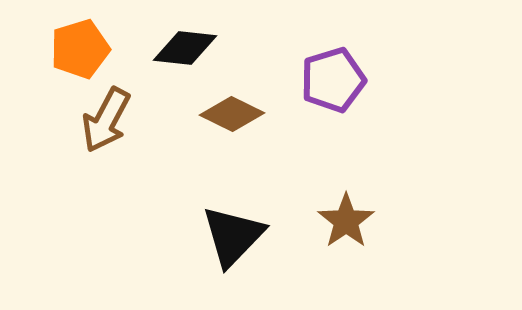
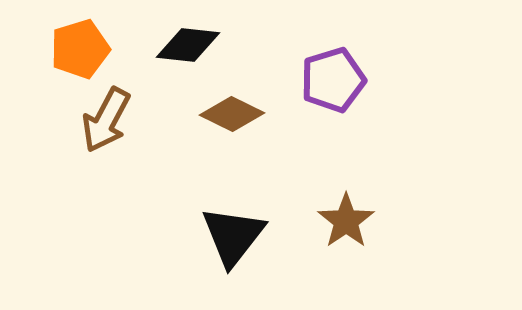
black diamond: moved 3 px right, 3 px up
black triangle: rotated 6 degrees counterclockwise
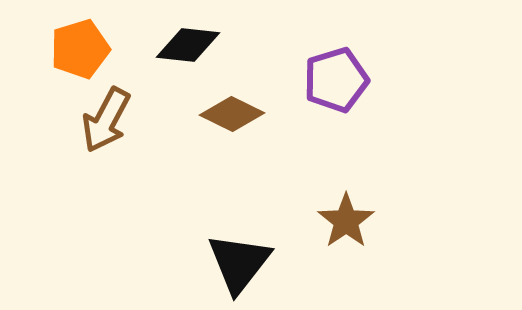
purple pentagon: moved 3 px right
black triangle: moved 6 px right, 27 px down
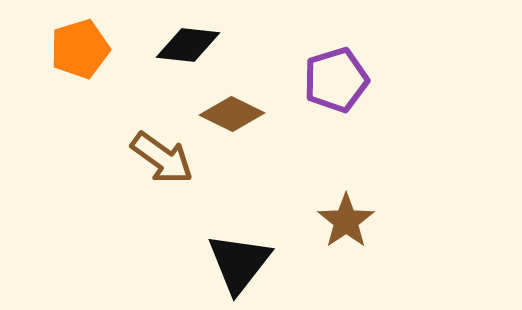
brown arrow: moved 56 px right, 38 px down; rotated 82 degrees counterclockwise
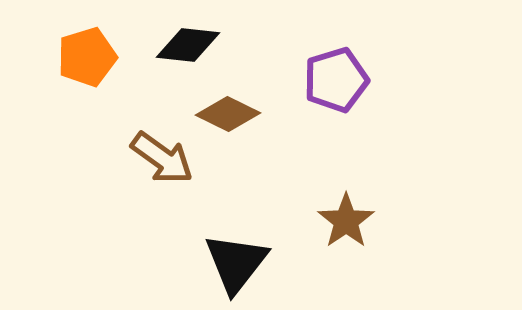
orange pentagon: moved 7 px right, 8 px down
brown diamond: moved 4 px left
black triangle: moved 3 px left
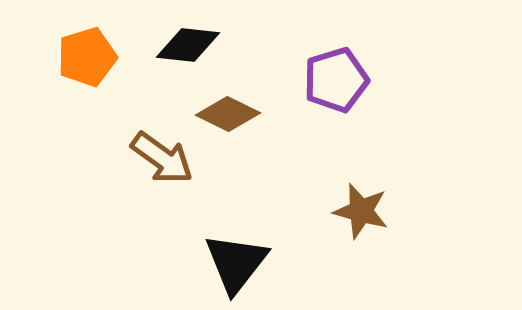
brown star: moved 15 px right, 10 px up; rotated 22 degrees counterclockwise
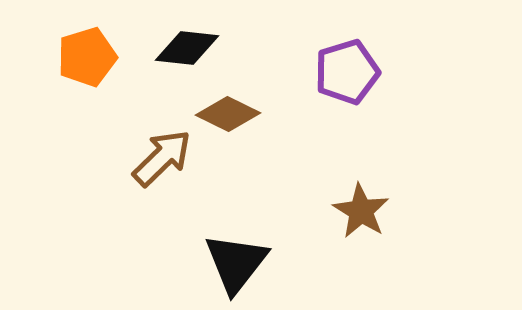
black diamond: moved 1 px left, 3 px down
purple pentagon: moved 11 px right, 8 px up
brown arrow: rotated 80 degrees counterclockwise
brown star: rotated 16 degrees clockwise
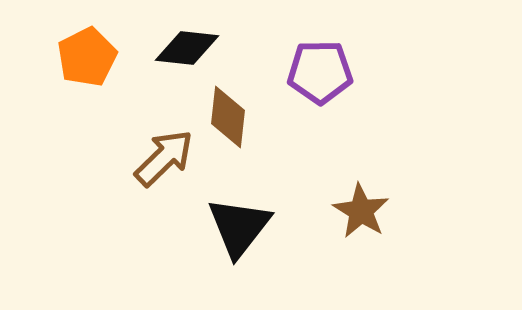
orange pentagon: rotated 10 degrees counterclockwise
purple pentagon: moved 27 px left; rotated 16 degrees clockwise
brown diamond: moved 3 px down; rotated 70 degrees clockwise
brown arrow: moved 2 px right
black triangle: moved 3 px right, 36 px up
